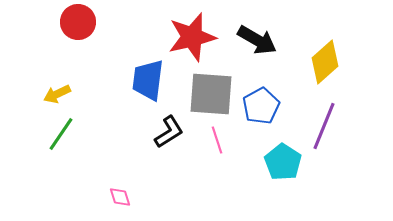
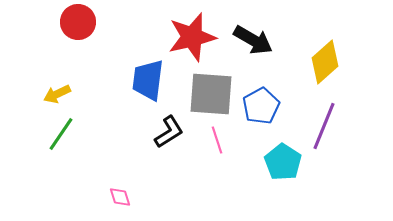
black arrow: moved 4 px left
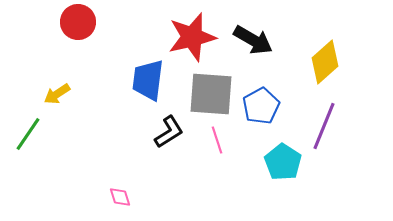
yellow arrow: rotated 8 degrees counterclockwise
green line: moved 33 px left
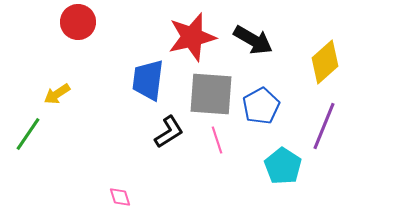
cyan pentagon: moved 4 px down
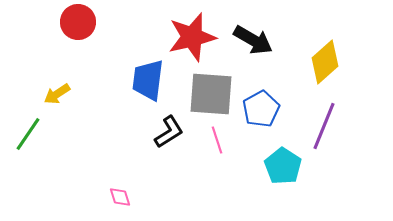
blue pentagon: moved 3 px down
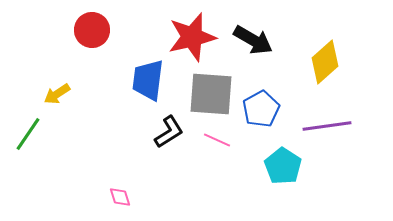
red circle: moved 14 px right, 8 px down
purple line: moved 3 px right; rotated 60 degrees clockwise
pink line: rotated 48 degrees counterclockwise
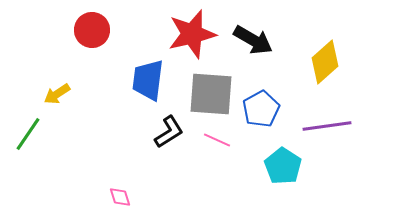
red star: moved 3 px up
